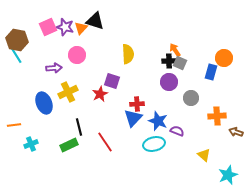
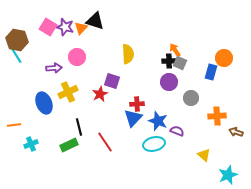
pink square: rotated 36 degrees counterclockwise
pink circle: moved 2 px down
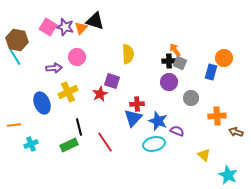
cyan line: moved 1 px left, 2 px down
blue ellipse: moved 2 px left
cyan star: rotated 24 degrees counterclockwise
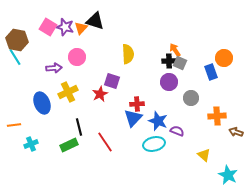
blue rectangle: rotated 35 degrees counterclockwise
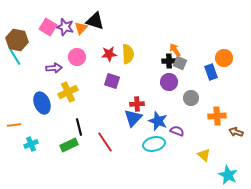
red star: moved 9 px right, 40 px up; rotated 21 degrees clockwise
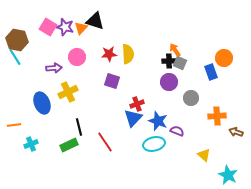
red cross: rotated 16 degrees counterclockwise
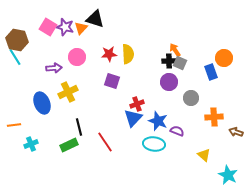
black triangle: moved 2 px up
orange cross: moved 3 px left, 1 px down
cyan ellipse: rotated 20 degrees clockwise
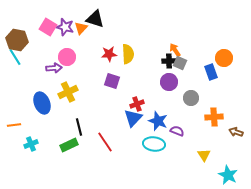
pink circle: moved 10 px left
yellow triangle: rotated 16 degrees clockwise
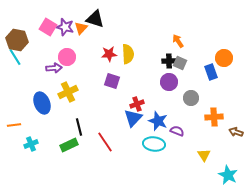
orange arrow: moved 3 px right, 9 px up
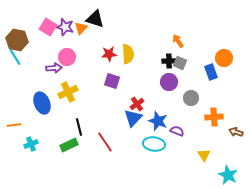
red cross: rotated 16 degrees counterclockwise
